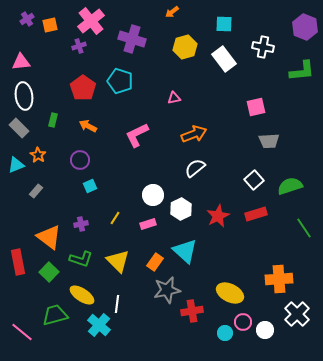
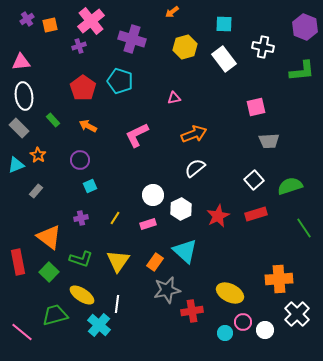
green rectangle at (53, 120): rotated 56 degrees counterclockwise
purple cross at (81, 224): moved 6 px up
yellow triangle at (118, 261): rotated 20 degrees clockwise
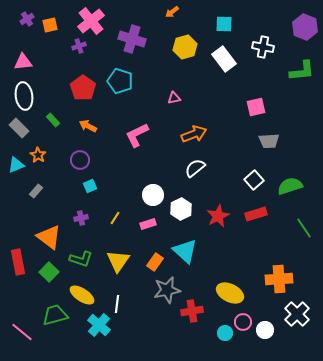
pink triangle at (21, 62): moved 2 px right
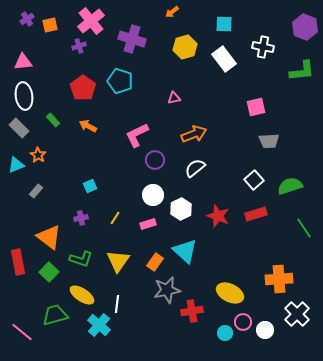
purple circle at (80, 160): moved 75 px right
red star at (218, 216): rotated 25 degrees counterclockwise
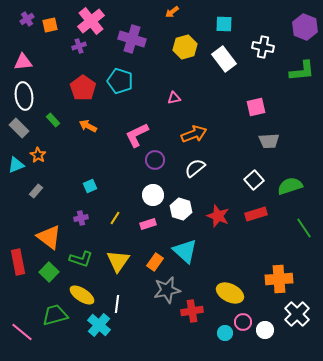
white hexagon at (181, 209): rotated 15 degrees counterclockwise
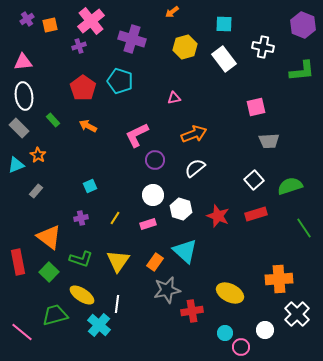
purple hexagon at (305, 27): moved 2 px left, 2 px up
pink circle at (243, 322): moved 2 px left, 25 px down
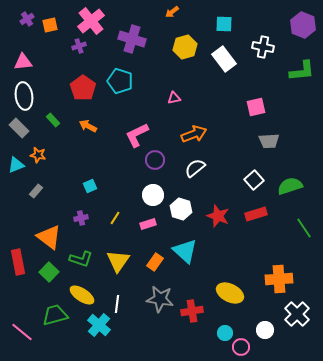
orange star at (38, 155): rotated 21 degrees counterclockwise
gray star at (167, 290): moved 7 px left, 9 px down; rotated 20 degrees clockwise
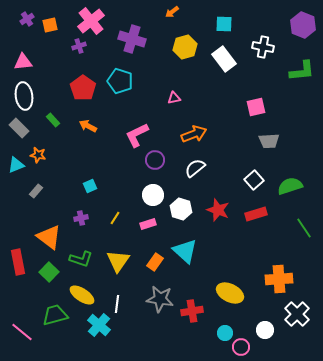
red star at (218, 216): moved 6 px up
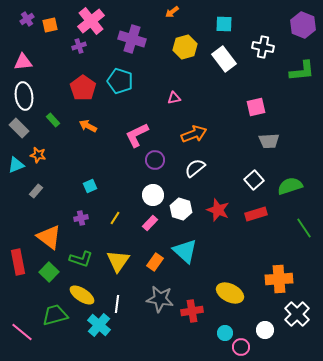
pink rectangle at (148, 224): moved 2 px right, 1 px up; rotated 28 degrees counterclockwise
